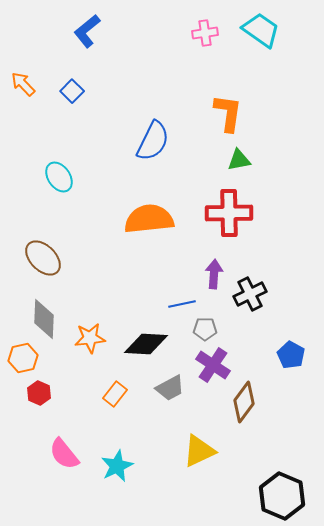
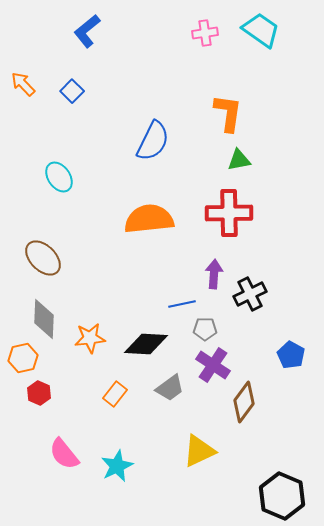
gray trapezoid: rotated 8 degrees counterclockwise
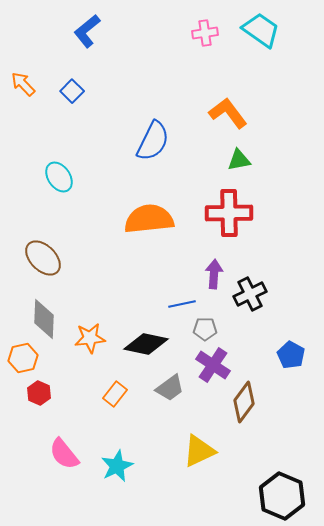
orange L-shape: rotated 45 degrees counterclockwise
black diamond: rotated 9 degrees clockwise
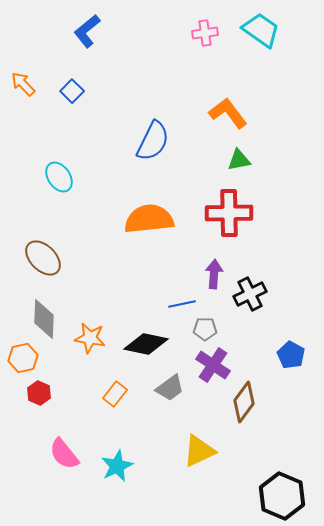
orange star: rotated 16 degrees clockwise
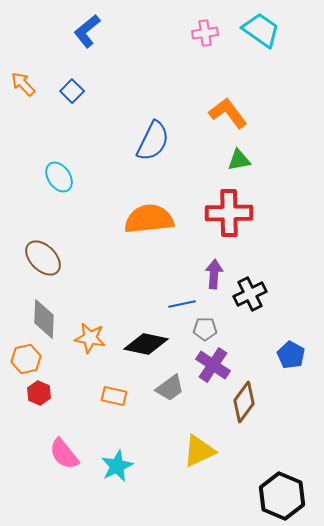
orange hexagon: moved 3 px right, 1 px down
orange rectangle: moved 1 px left, 2 px down; rotated 65 degrees clockwise
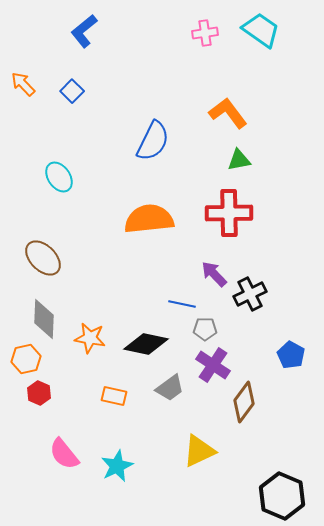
blue L-shape: moved 3 px left
purple arrow: rotated 48 degrees counterclockwise
blue line: rotated 24 degrees clockwise
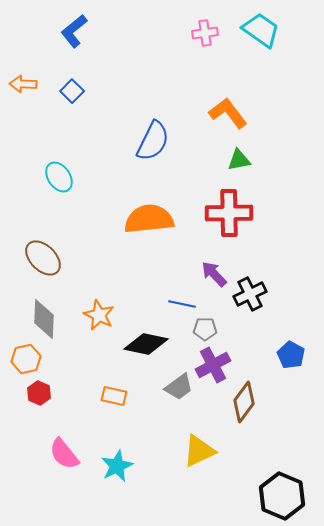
blue L-shape: moved 10 px left
orange arrow: rotated 44 degrees counterclockwise
orange star: moved 9 px right, 23 px up; rotated 16 degrees clockwise
purple cross: rotated 28 degrees clockwise
gray trapezoid: moved 9 px right, 1 px up
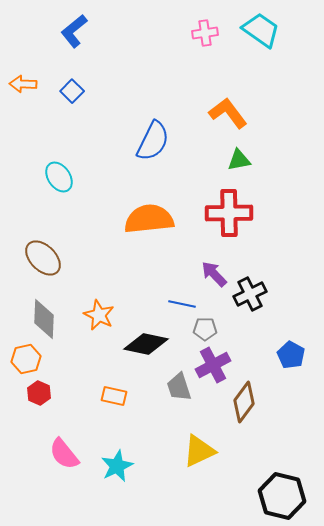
gray trapezoid: rotated 108 degrees clockwise
black hexagon: rotated 9 degrees counterclockwise
